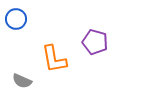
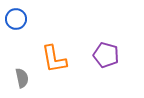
purple pentagon: moved 11 px right, 13 px down
gray semicircle: moved 3 px up; rotated 126 degrees counterclockwise
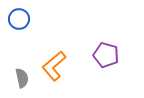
blue circle: moved 3 px right
orange L-shape: moved 7 px down; rotated 60 degrees clockwise
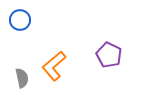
blue circle: moved 1 px right, 1 px down
purple pentagon: moved 3 px right; rotated 10 degrees clockwise
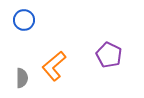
blue circle: moved 4 px right
gray semicircle: rotated 12 degrees clockwise
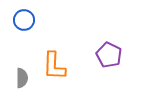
orange L-shape: rotated 48 degrees counterclockwise
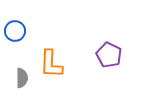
blue circle: moved 9 px left, 11 px down
orange L-shape: moved 3 px left, 2 px up
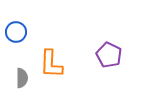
blue circle: moved 1 px right, 1 px down
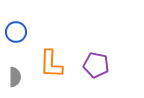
purple pentagon: moved 13 px left, 10 px down; rotated 15 degrees counterclockwise
gray semicircle: moved 7 px left, 1 px up
